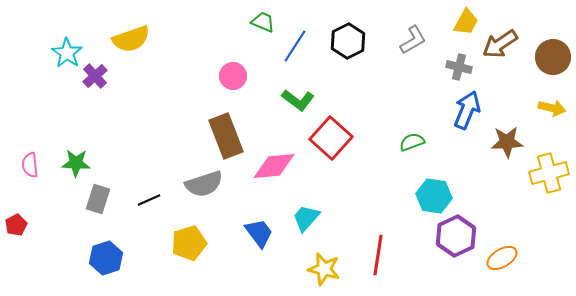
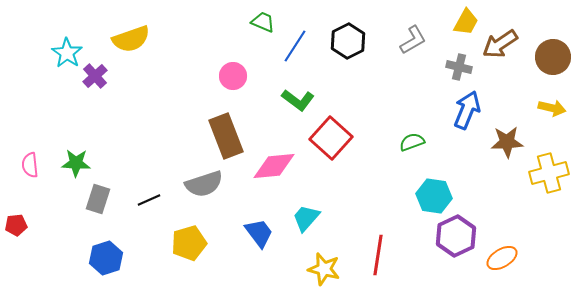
red pentagon: rotated 20 degrees clockwise
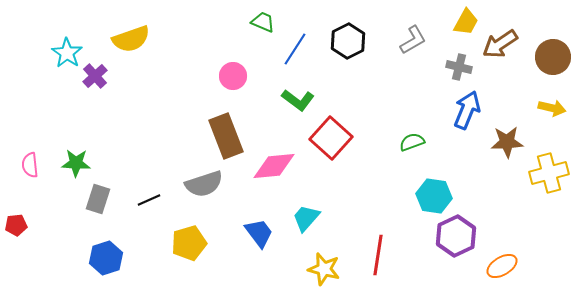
blue line: moved 3 px down
orange ellipse: moved 8 px down
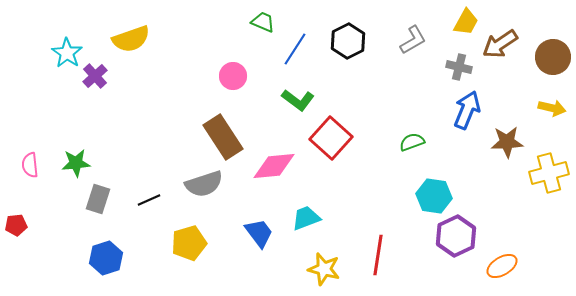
brown rectangle: moved 3 px left, 1 px down; rotated 12 degrees counterclockwise
green star: rotated 8 degrees counterclockwise
cyan trapezoid: rotated 28 degrees clockwise
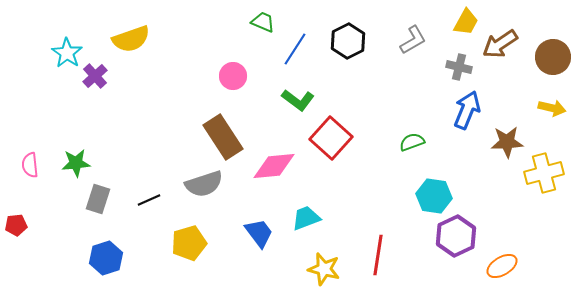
yellow cross: moved 5 px left
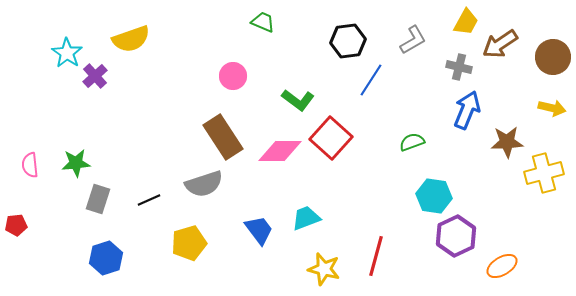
black hexagon: rotated 20 degrees clockwise
blue line: moved 76 px right, 31 px down
pink diamond: moved 6 px right, 15 px up; rotated 6 degrees clockwise
blue trapezoid: moved 3 px up
red line: moved 2 px left, 1 px down; rotated 6 degrees clockwise
